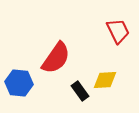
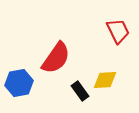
blue hexagon: rotated 16 degrees counterclockwise
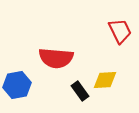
red trapezoid: moved 2 px right
red semicircle: rotated 60 degrees clockwise
blue hexagon: moved 2 px left, 2 px down
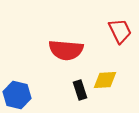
red semicircle: moved 10 px right, 8 px up
blue hexagon: moved 10 px down; rotated 24 degrees clockwise
black rectangle: moved 1 px up; rotated 18 degrees clockwise
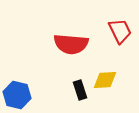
red semicircle: moved 5 px right, 6 px up
